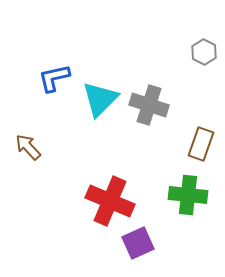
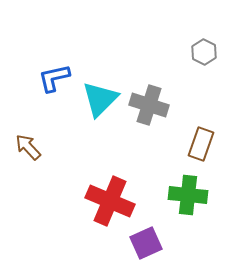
purple square: moved 8 px right
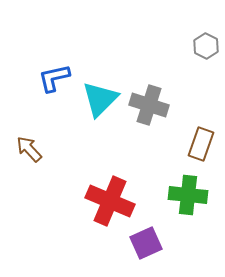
gray hexagon: moved 2 px right, 6 px up
brown arrow: moved 1 px right, 2 px down
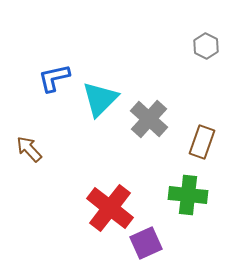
gray cross: moved 14 px down; rotated 24 degrees clockwise
brown rectangle: moved 1 px right, 2 px up
red cross: moved 7 px down; rotated 15 degrees clockwise
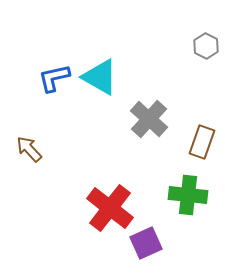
cyan triangle: moved 22 px up; rotated 45 degrees counterclockwise
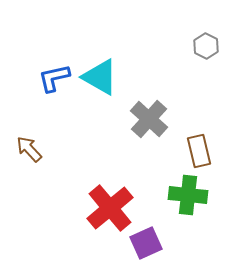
brown rectangle: moved 3 px left, 9 px down; rotated 32 degrees counterclockwise
red cross: rotated 12 degrees clockwise
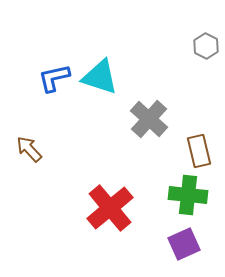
cyan triangle: rotated 12 degrees counterclockwise
purple square: moved 38 px right, 1 px down
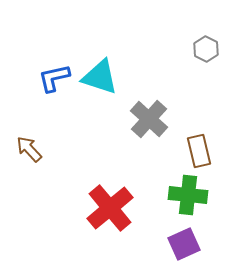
gray hexagon: moved 3 px down
